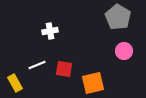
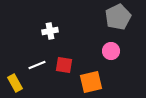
gray pentagon: rotated 15 degrees clockwise
pink circle: moved 13 px left
red square: moved 4 px up
orange square: moved 2 px left, 1 px up
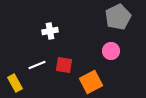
orange square: rotated 15 degrees counterclockwise
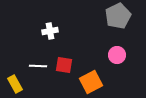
gray pentagon: moved 1 px up
pink circle: moved 6 px right, 4 px down
white line: moved 1 px right, 1 px down; rotated 24 degrees clockwise
yellow rectangle: moved 1 px down
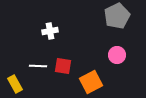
gray pentagon: moved 1 px left
red square: moved 1 px left, 1 px down
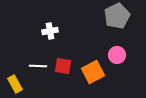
orange square: moved 2 px right, 10 px up
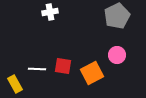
white cross: moved 19 px up
white line: moved 1 px left, 3 px down
orange square: moved 1 px left, 1 px down
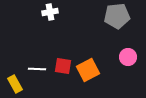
gray pentagon: rotated 20 degrees clockwise
pink circle: moved 11 px right, 2 px down
orange square: moved 4 px left, 3 px up
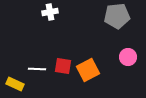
yellow rectangle: rotated 36 degrees counterclockwise
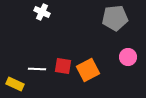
white cross: moved 8 px left; rotated 35 degrees clockwise
gray pentagon: moved 2 px left, 2 px down
